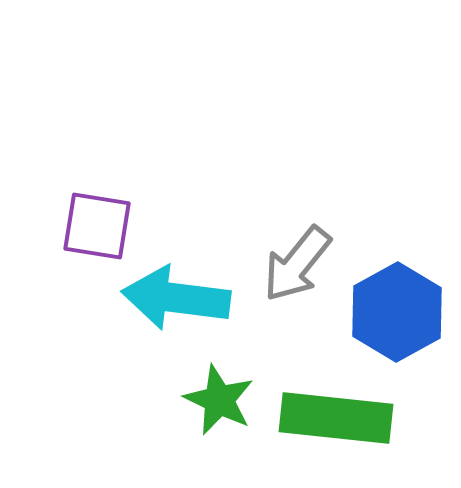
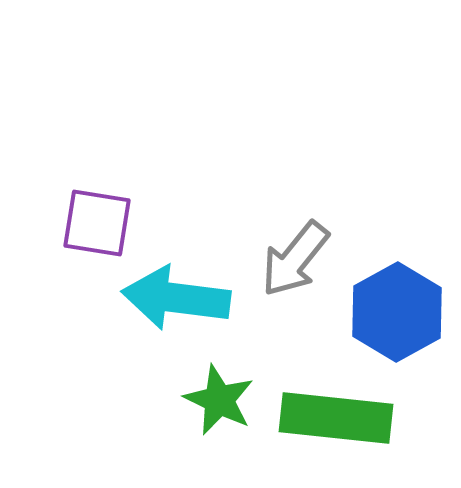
purple square: moved 3 px up
gray arrow: moved 2 px left, 5 px up
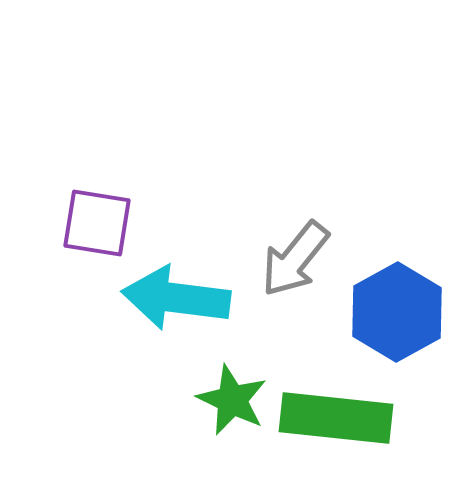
green star: moved 13 px right
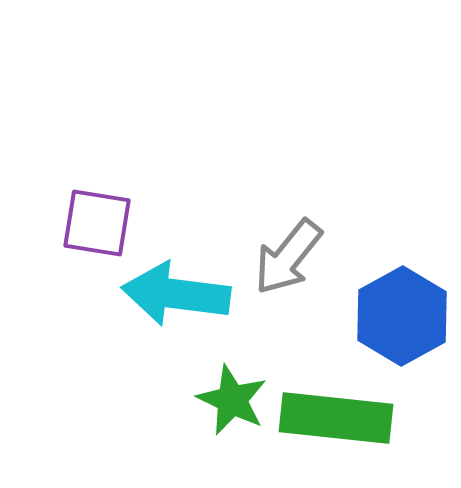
gray arrow: moved 7 px left, 2 px up
cyan arrow: moved 4 px up
blue hexagon: moved 5 px right, 4 px down
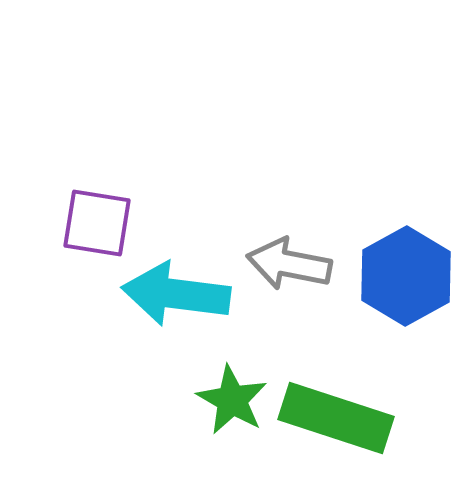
gray arrow: moved 1 px right, 7 px down; rotated 62 degrees clockwise
blue hexagon: moved 4 px right, 40 px up
green star: rotated 4 degrees clockwise
green rectangle: rotated 12 degrees clockwise
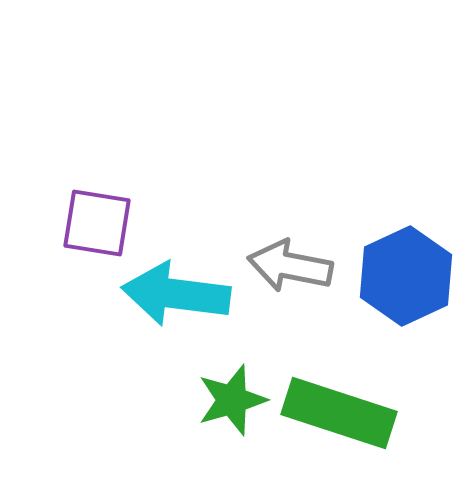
gray arrow: moved 1 px right, 2 px down
blue hexagon: rotated 4 degrees clockwise
green star: rotated 26 degrees clockwise
green rectangle: moved 3 px right, 5 px up
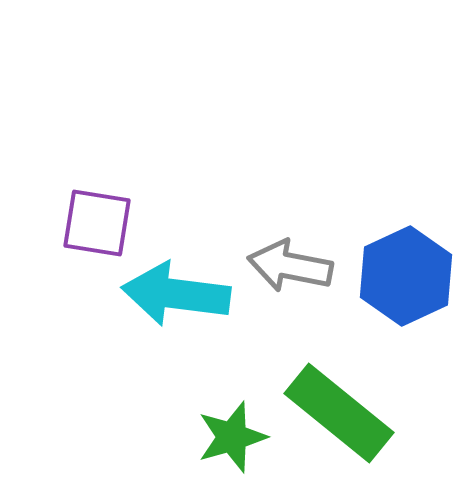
green star: moved 37 px down
green rectangle: rotated 21 degrees clockwise
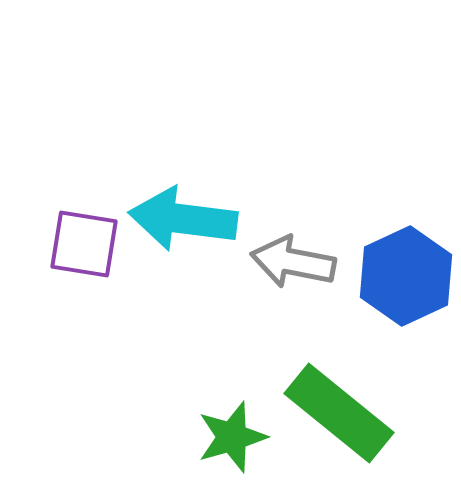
purple square: moved 13 px left, 21 px down
gray arrow: moved 3 px right, 4 px up
cyan arrow: moved 7 px right, 75 px up
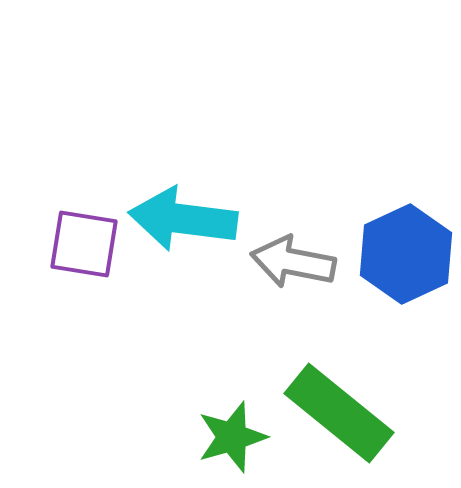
blue hexagon: moved 22 px up
